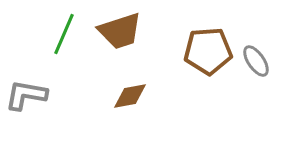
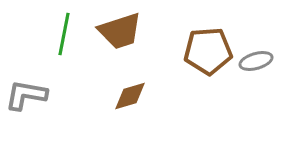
green line: rotated 12 degrees counterclockwise
gray ellipse: rotated 72 degrees counterclockwise
brown diamond: rotated 6 degrees counterclockwise
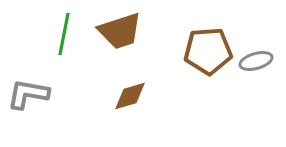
gray L-shape: moved 2 px right, 1 px up
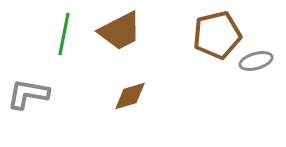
brown trapezoid: rotated 9 degrees counterclockwise
brown pentagon: moved 9 px right, 16 px up; rotated 9 degrees counterclockwise
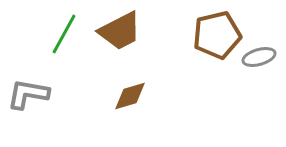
green line: rotated 18 degrees clockwise
gray ellipse: moved 3 px right, 4 px up
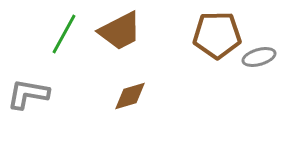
brown pentagon: rotated 12 degrees clockwise
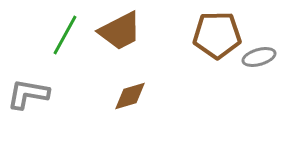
green line: moved 1 px right, 1 px down
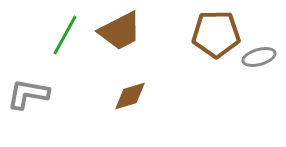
brown pentagon: moved 1 px left, 1 px up
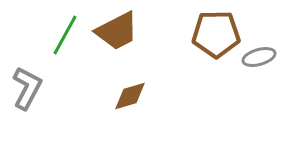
brown trapezoid: moved 3 px left
gray L-shape: moved 1 px left, 6 px up; rotated 108 degrees clockwise
